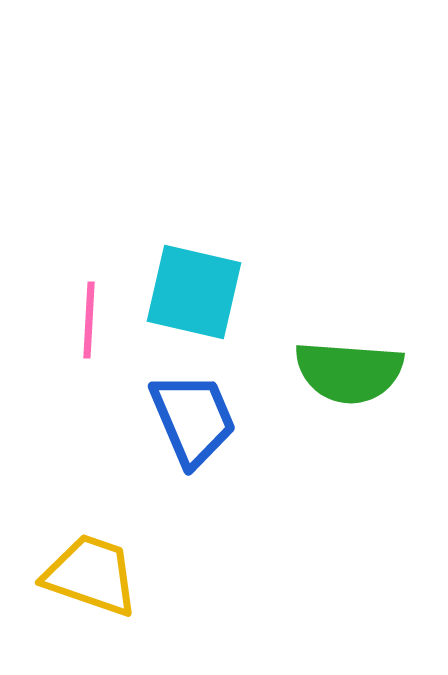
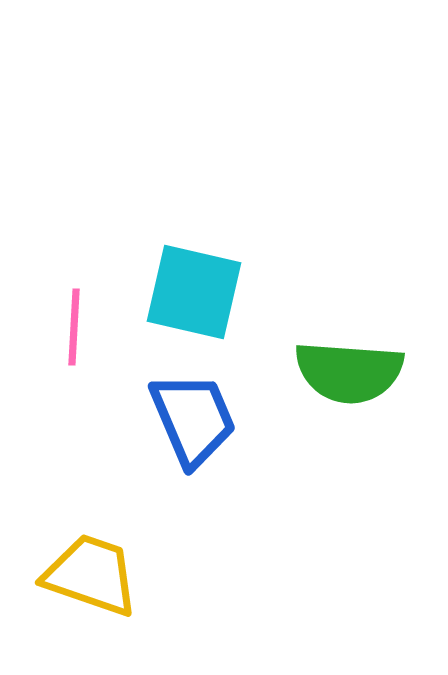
pink line: moved 15 px left, 7 px down
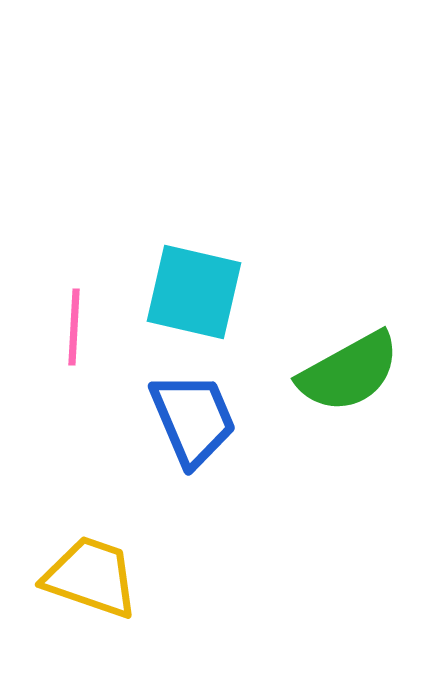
green semicircle: rotated 33 degrees counterclockwise
yellow trapezoid: moved 2 px down
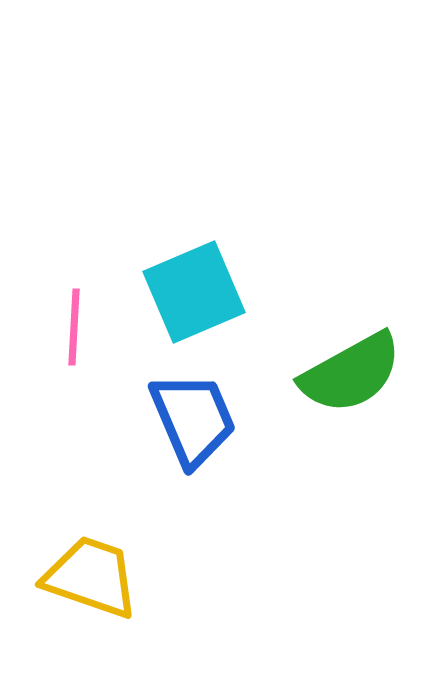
cyan square: rotated 36 degrees counterclockwise
green semicircle: moved 2 px right, 1 px down
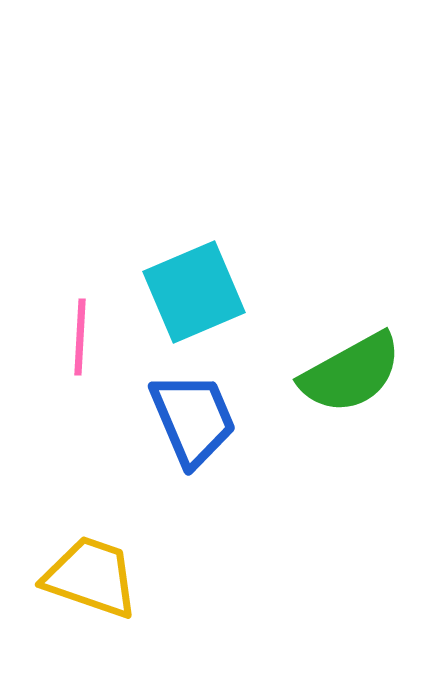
pink line: moved 6 px right, 10 px down
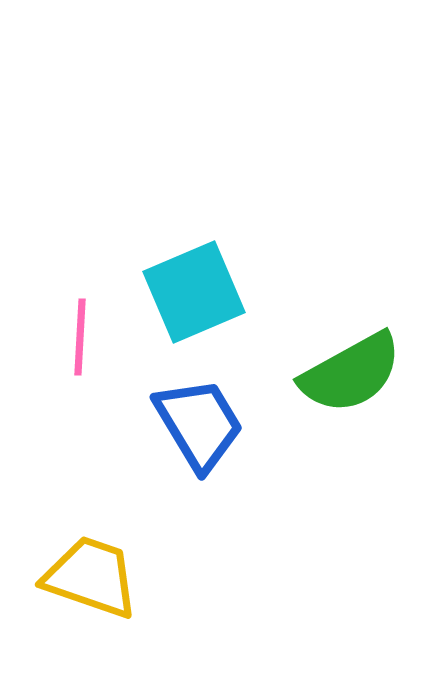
blue trapezoid: moved 6 px right, 5 px down; rotated 8 degrees counterclockwise
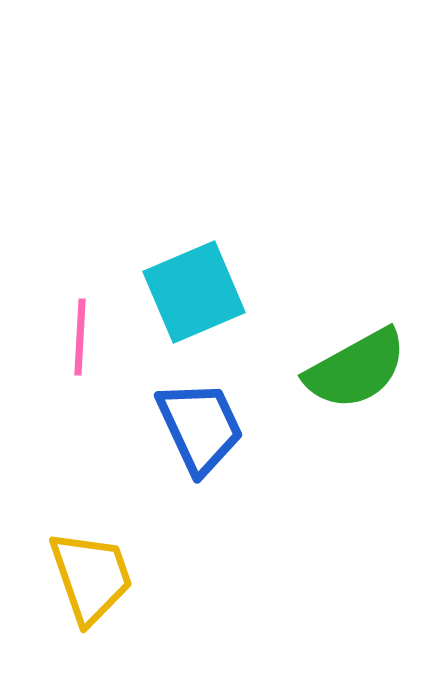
green semicircle: moved 5 px right, 4 px up
blue trapezoid: moved 1 px right, 3 px down; rotated 6 degrees clockwise
yellow trapezoid: rotated 52 degrees clockwise
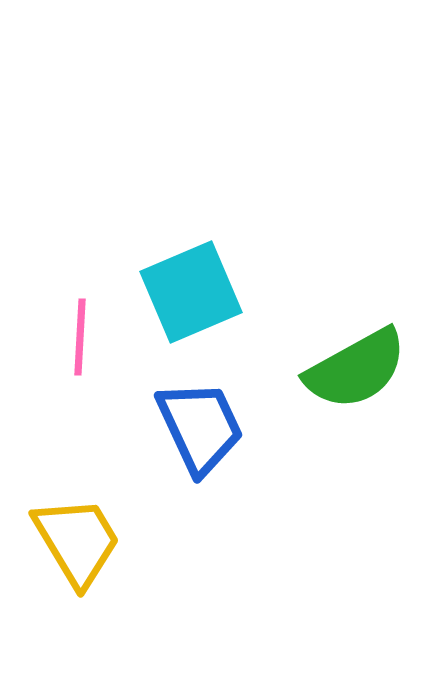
cyan square: moved 3 px left
yellow trapezoid: moved 14 px left, 36 px up; rotated 12 degrees counterclockwise
